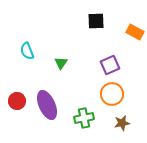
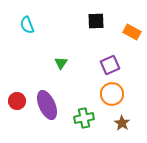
orange rectangle: moved 3 px left
cyan semicircle: moved 26 px up
brown star: rotated 28 degrees counterclockwise
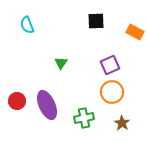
orange rectangle: moved 3 px right
orange circle: moved 2 px up
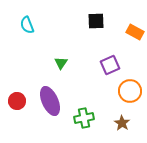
orange circle: moved 18 px right, 1 px up
purple ellipse: moved 3 px right, 4 px up
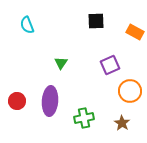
purple ellipse: rotated 28 degrees clockwise
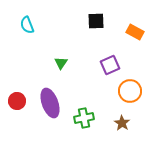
purple ellipse: moved 2 px down; rotated 24 degrees counterclockwise
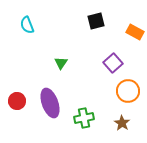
black square: rotated 12 degrees counterclockwise
purple square: moved 3 px right, 2 px up; rotated 18 degrees counterclockwise
orange circle: moved 2 px left
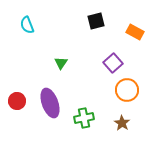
orange circle: moved 1 px left, 1 px up
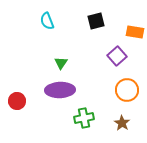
cyan semicircle: moved 20 px right, 4 px up
orange rectangle: rotated 18 degrees counterclockwise
purple square: moved 4 px right, 7 px up
purple ellipse: moved 10 px right, 13 px up; rotated 72 degrees counterclockwise
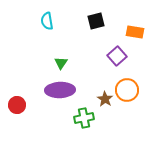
cyan semicircle: rotated 12 degrees clockwise
red circle: moved 4 px down
brown star: moved 17 px left, 24 px up
